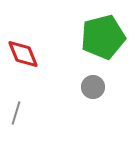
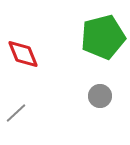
gray circle: moved 7 px right, 9 px down
gray line: rotated 30 degrees clockwise
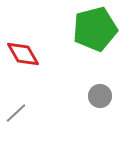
green pentagon: moved 8 px left, 8 px up
red diamond: rotated 8 degrees counterclockwise
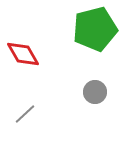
gray circle: moved 5 px left, 4 px up
gray line: moved 9 px right, 1 px down
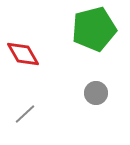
green pentagon: moved 1 px left
gray circle: moved 1 px right, 1 px down
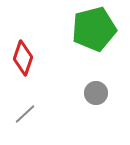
red diamond: moved 4 px down; rotated 48 degrees clockwise
